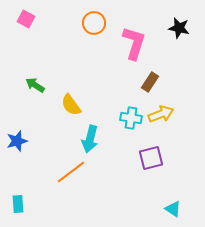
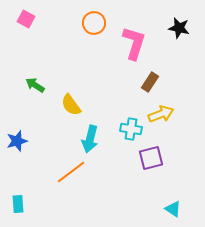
cyan cross: moved 11 px down
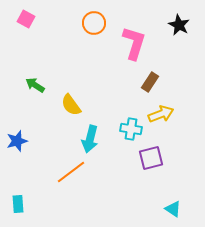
black star: moved 3 px up; rotated 15 degrees clockwise
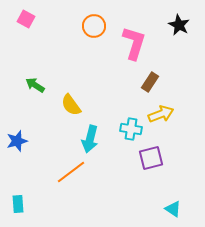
orange circle: moved 3 px down
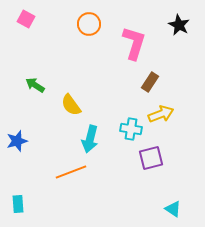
orange circle: moved 5 px left, 2 px up
orange line: rotated 16 degrees clockwise
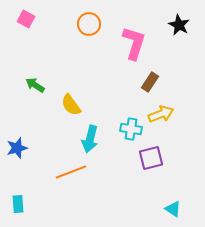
blue star: moved 7 px down
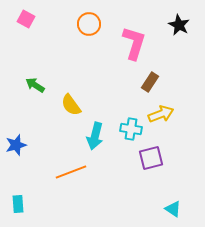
cyan arrow: moved 5 px right, 3 px up
blue star: moved 1 px left, 3 px up
